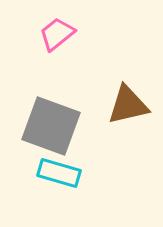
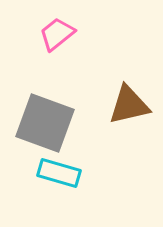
brown triangle: moved 1 px right
gray square: moved 6 px left, 3 px up
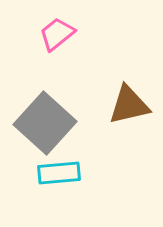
gray square: rotated 22 degrees clockwise
cyan rectangle: rotated 21 degrees counterclockwise
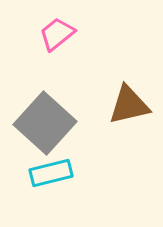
cyan rectangle: moved 8 px left; rotated 9 degrees counterclockwise
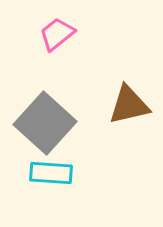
cyan rectangle: rotated 18 degrees clockwise
